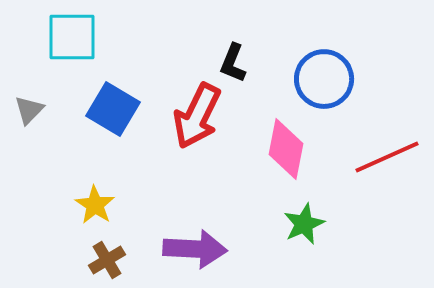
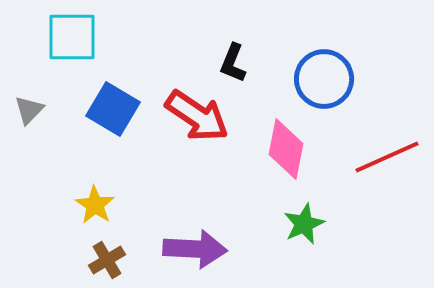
red arrow: rotated 82 degrees counterclockwise
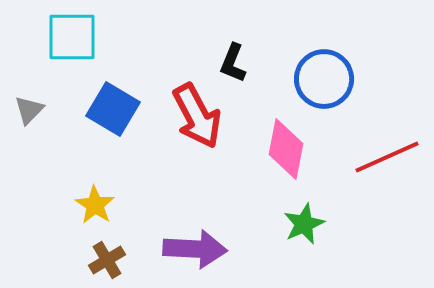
red arrow: rotated 28 degrees clockwise
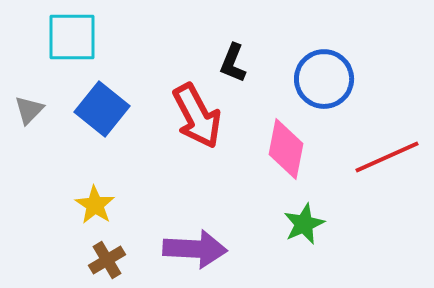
blue square: moved 11 px left; rotated 8 degrees clockwise
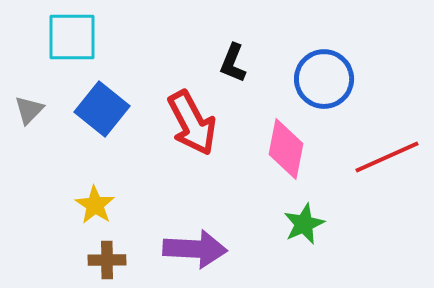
red arrow: moved 5 px left, 7 px down
brown cross: rotated 30 degrees clockwise
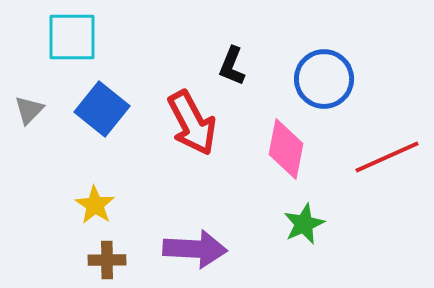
black L-shape: moved 1 px left, 3 px down
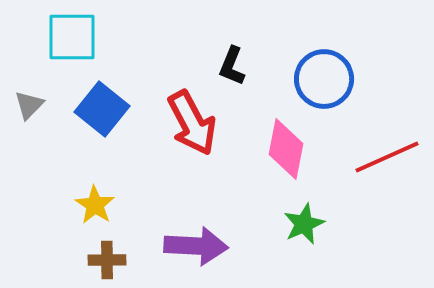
gray triangle: moved 5 px up
purple arrow: moved 1 px right, 3 px up
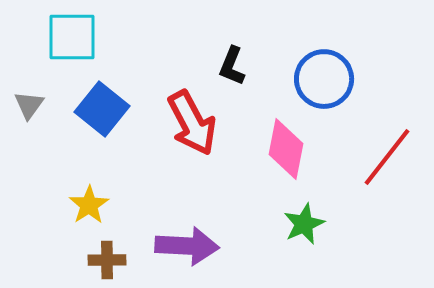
gray triangle: rotated 8 degrees counterclockwise
red line: rotated 28 degrees counterclockwise
yellow star: moved 6 px left; rotated 6 degrees clockwise
purple arrow: moved 9 px left
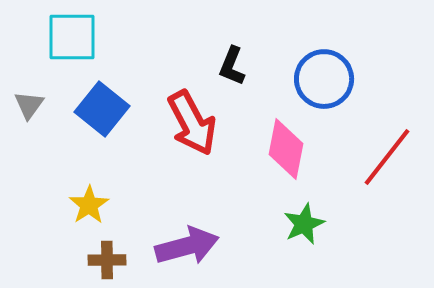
purple arrow: rotated 18 degrees counterclockwise
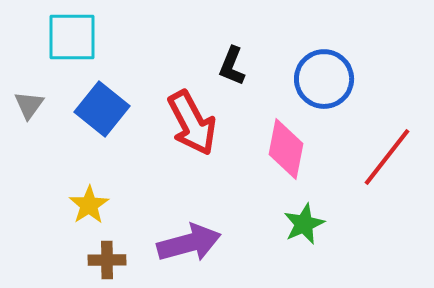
purple arrow: moved 2 px right, 3 px up
